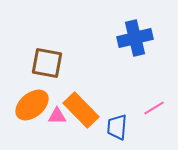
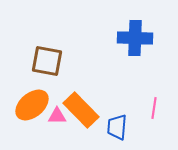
blue cross: rotated 16 degrees clockwise
brown square: moved 2 px up
pink line: rotated 50 degrees counterclockwise
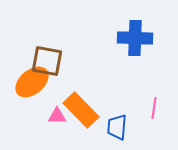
orange ellipse: moved 23 px up
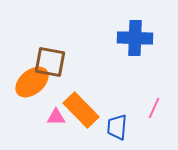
brown square: moved 3 px right, 1 px down
pink line: rotated 15 degrees clockwise
pink triangle: moved 1 px left, 1 px down
